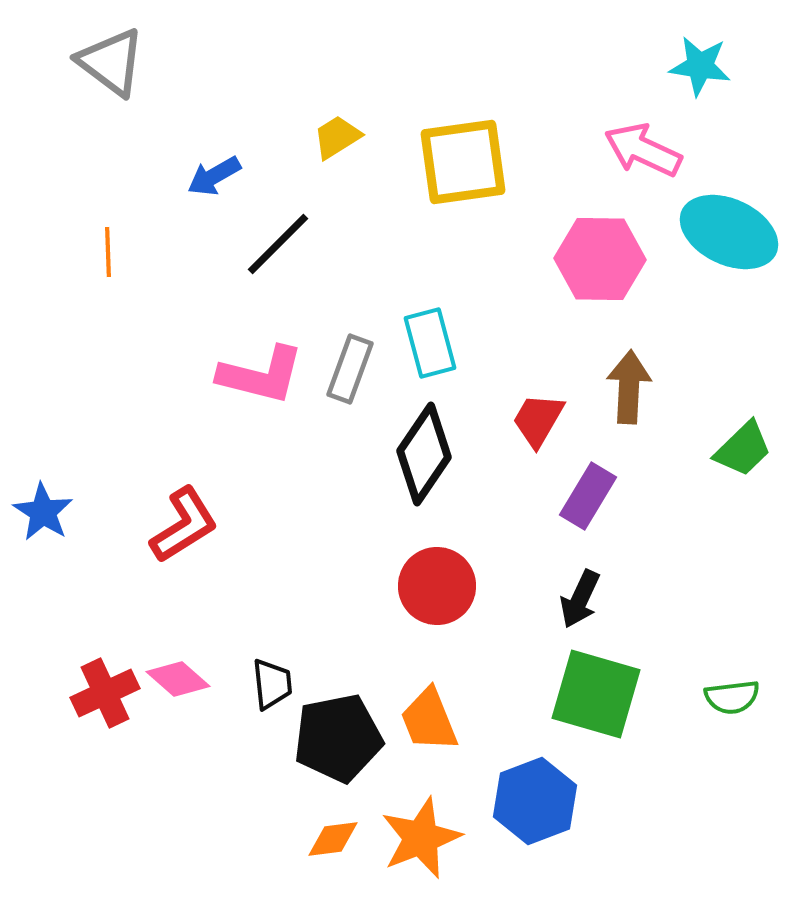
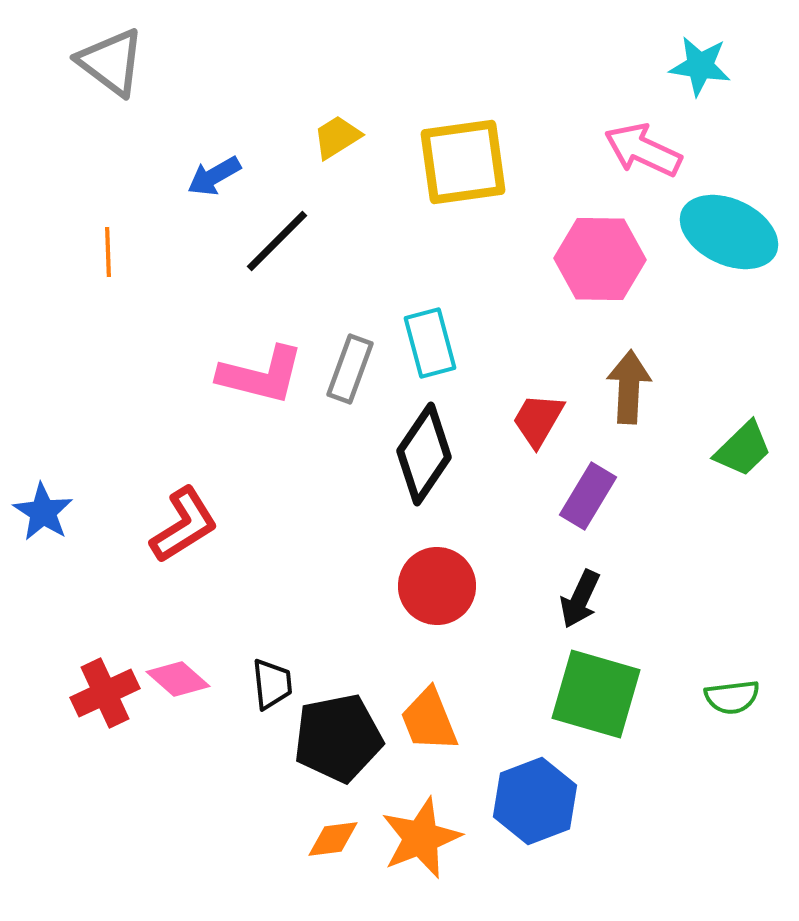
black line: moved 1 px left, 3 px up
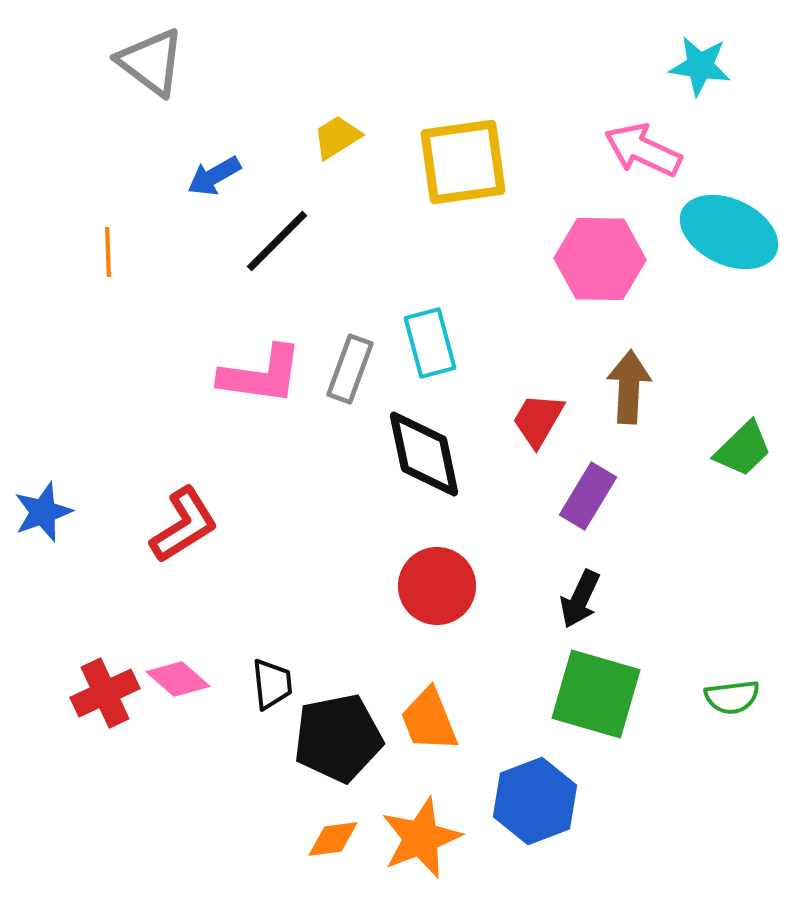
gray triangle: moved 40 px right
pink L-shape: rotated 6 degrees counterclockwise
black diamond: rotated 46 degrees counterclockwise
blue star: rotated 20 degrees clockwise
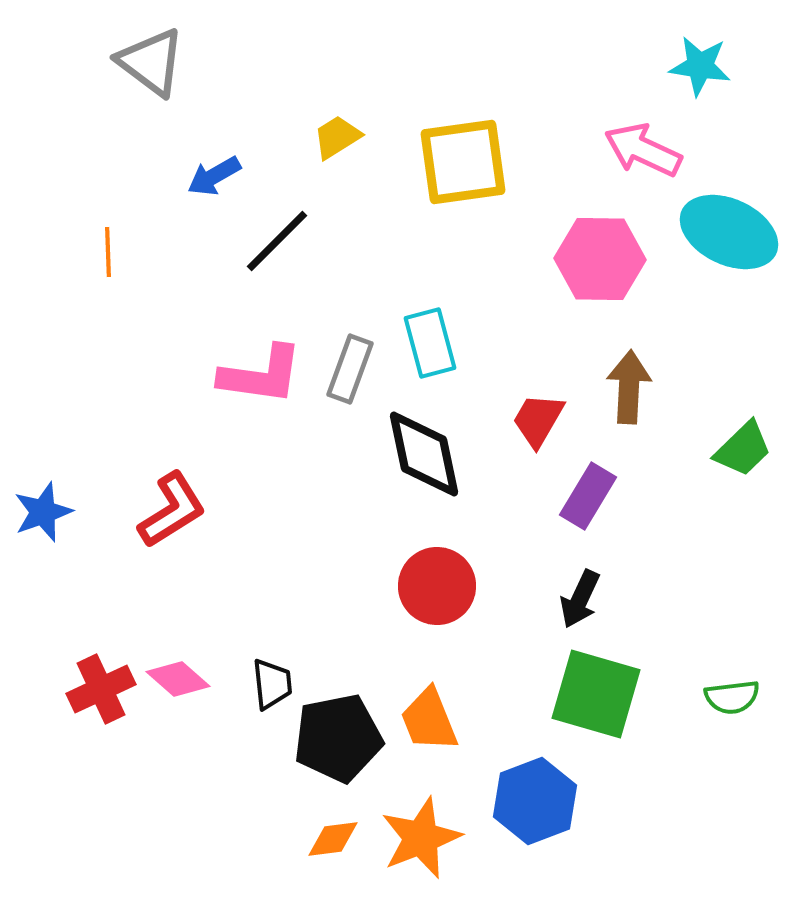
red L-shape: moved 12 px left, 15 px up
red cross: moved 4 px left, 4 px up
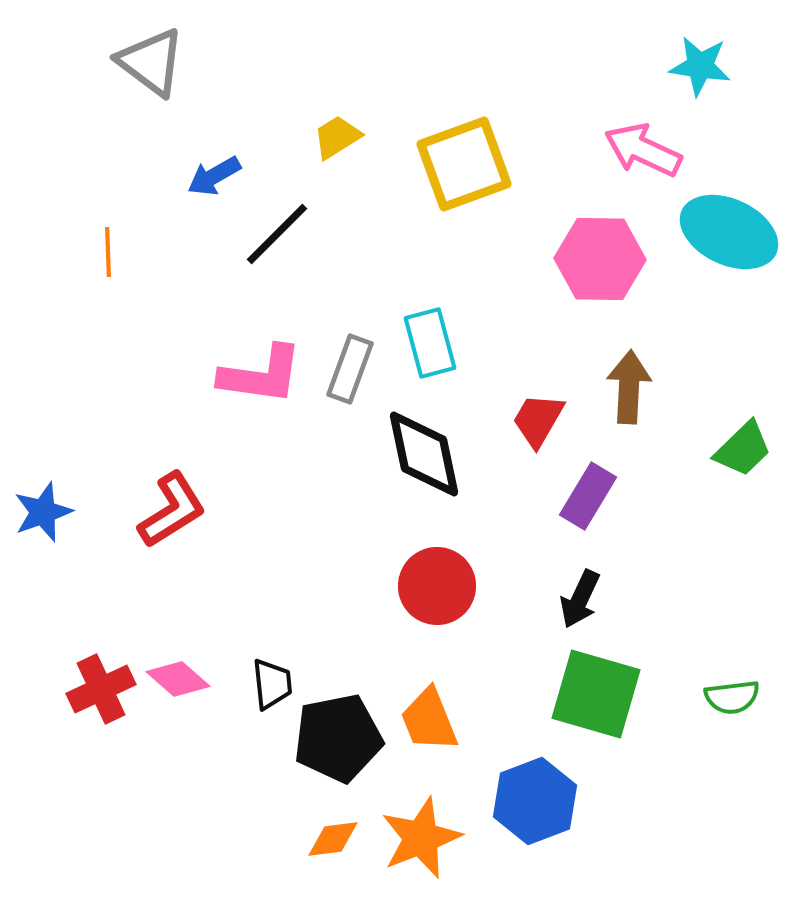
yellow square: moved 1 px right, 2 px down; rotated 12 degrees counterclockwise
black line: moved 7 px up
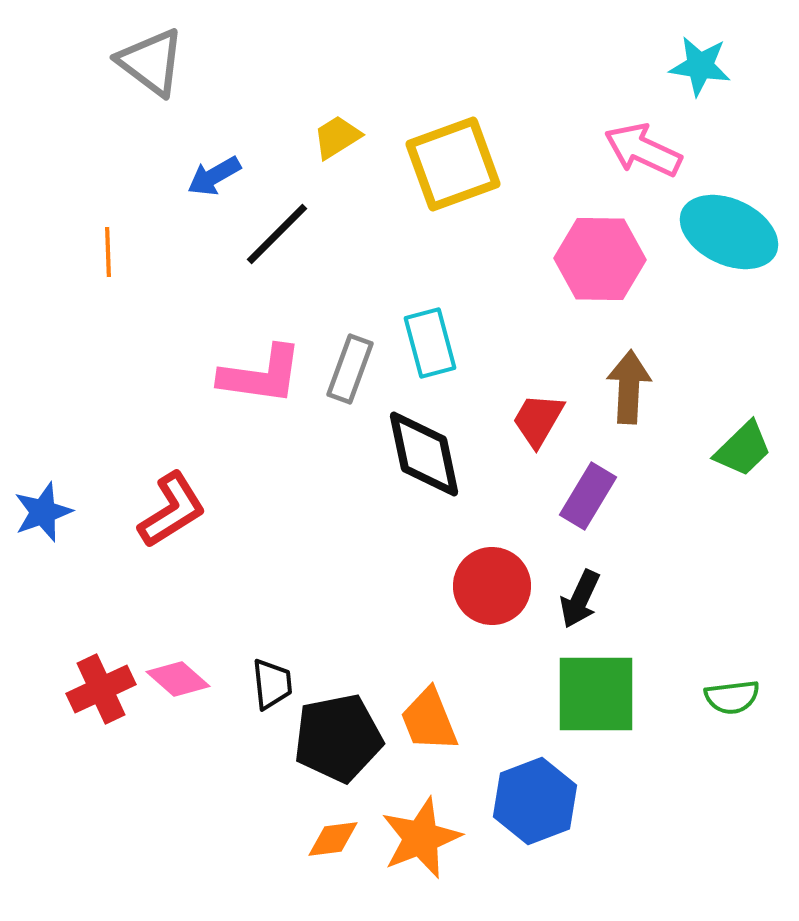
yellow square: moved 11 px left
red circle: moved 55 px right
green square: rotated 16 degrees counterclockwise
